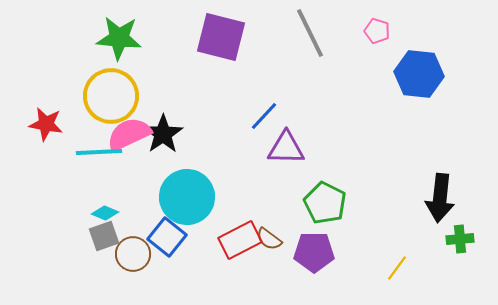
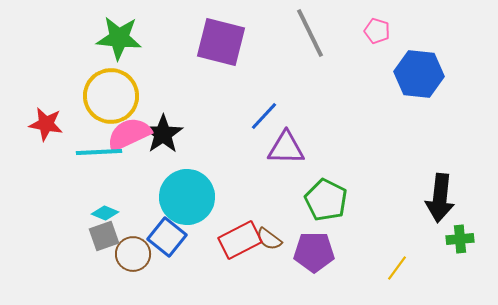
purple square: moved 5 px down
green pentagon: moved 1 px right, 3 px up
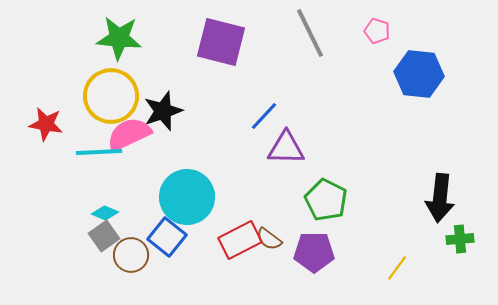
black star: moved 23 px up; rotated 15 degrees clockwise
gray square: rotated 16 degrees counterclockwise
brown circle: moved 2 px left, 1 px down
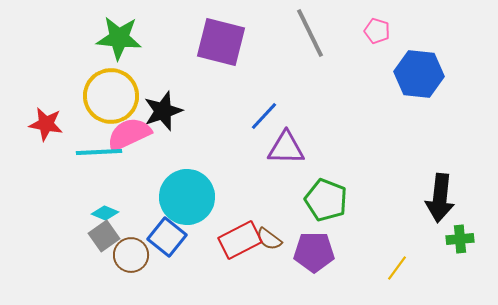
green pentagon: rotated 6 degrees counterclockwise
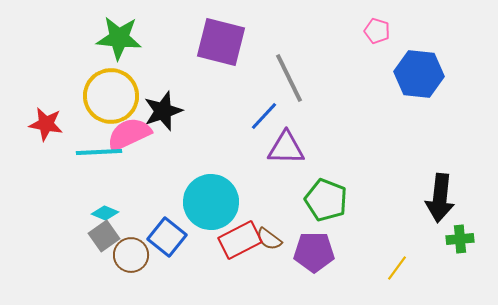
gray line: moved 21 px left, 45 px down
cyan circle: moved 24 px right, 5 px down
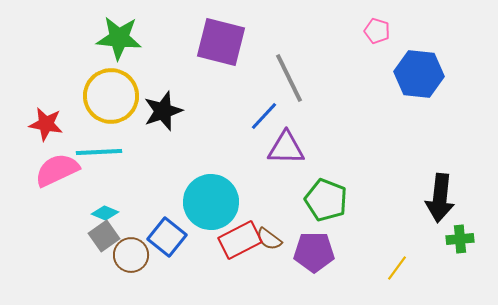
pink semicircle: moved 72 px left, 36 px down
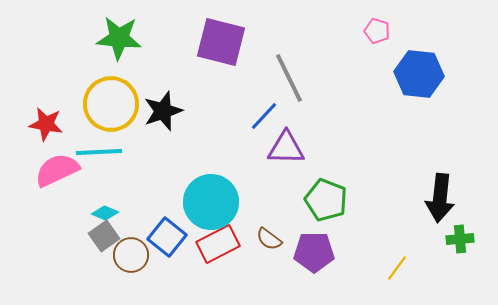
yellow circle: moved 8 px down
red rectangle: moved 22 px left, 4 px down
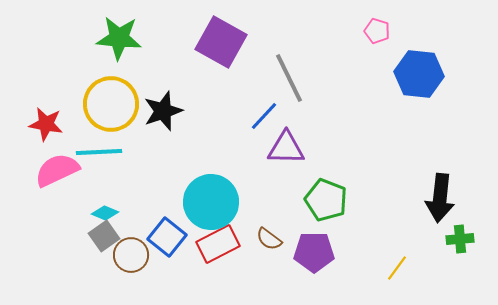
purple square: rotated 15 degrees clockwise
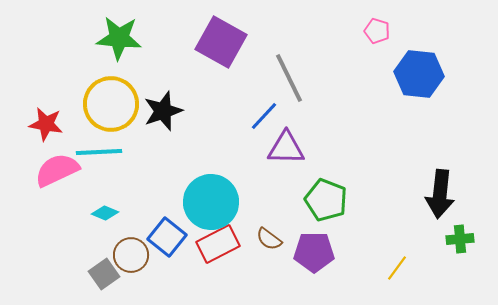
black arrow: moved 4 px up
gray square: moved 38 px down
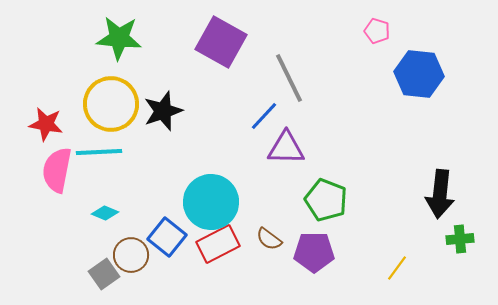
pink semicircle: rotated 54 degrees counterclockwise
